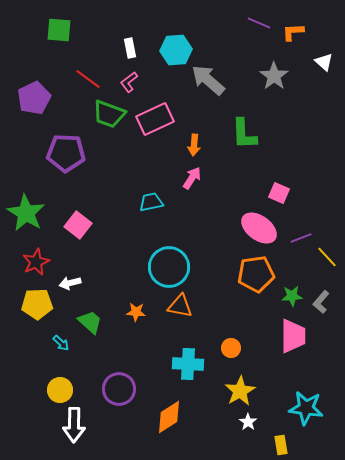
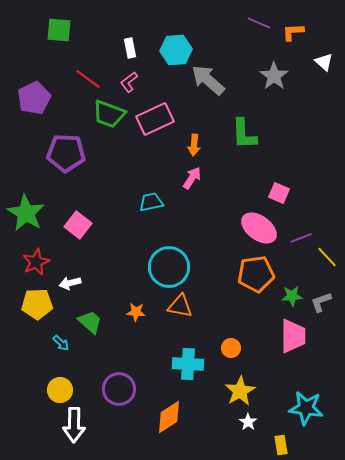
gray L-shape at (321, 302): rotated 30 degrees clockwise
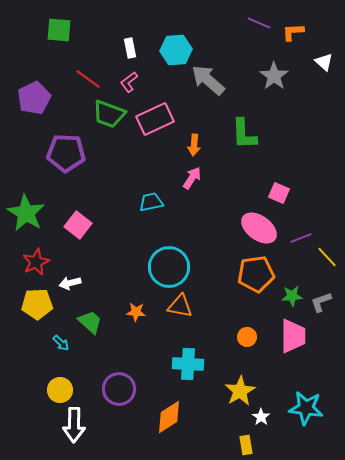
orange circle at (231, 348): moved 16 px right, 11 px up
white star at (248, 422): moved 13 px right, 5 px up
yellow rectangle at (281, 445): moved 35 px left
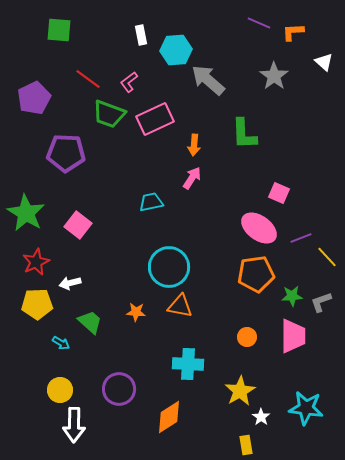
white rectangle at (130, 48): moved 11 px right, 13 px up
cyan arrow at (61, 343): rotated 12 degrees counterclockwise
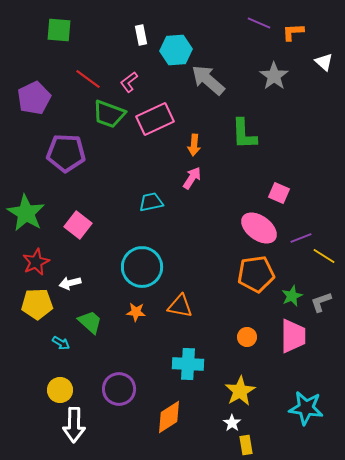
yellow line at (327, 257): moved 3 px left, 1 px up; rotated 15 degrees counterclockwise
cyan circle at (169, 267): moved 27 px left
green star at (292, 296): rotated 20 degrees counterclockwise
white star at (261, 417): moved 29 px left, 6 px down
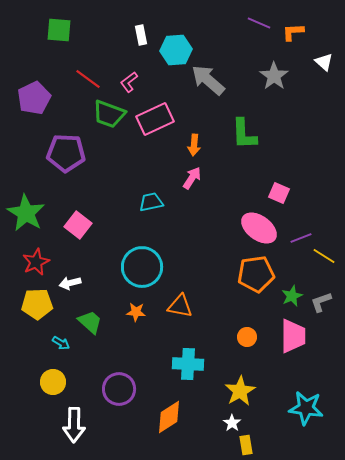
yellow circle at (60, 390): moved 7 px left, 8 px up
